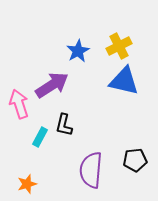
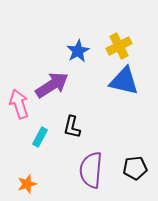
black L-shape: moved 8 px right, 2 px down
black pentagon: moved 8 px down
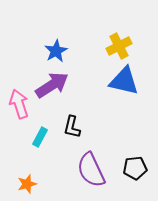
blue star: moved 22 px left
purple semicircle: rotated 30 degrees counterclockwise
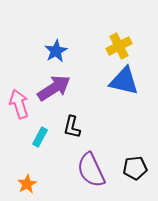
purple arrow: moved 2 px right, 3 px down
orange star: rotated 12 degrees counterclockwise
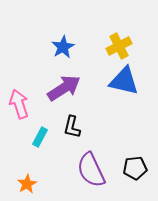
blue star: moved 7 px right, 4 px up
purple arrow: moved 10 px right
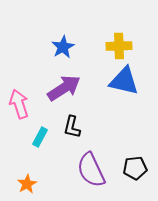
yellow cross: rotated 25 degrees clockwise
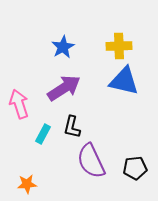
cyan rectangle: moved 3 px right, 3 px up
purple semicircle: moved 9 px up
orange star: rotated 24 degrees clockwise
